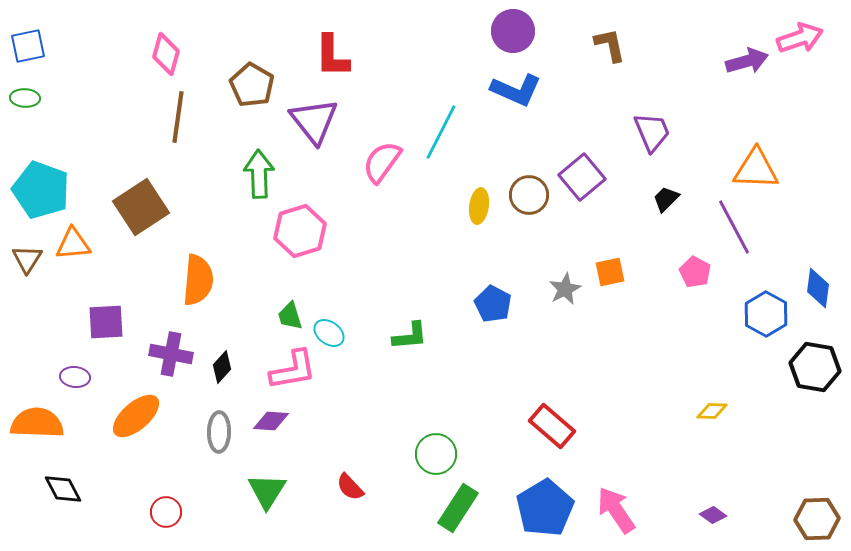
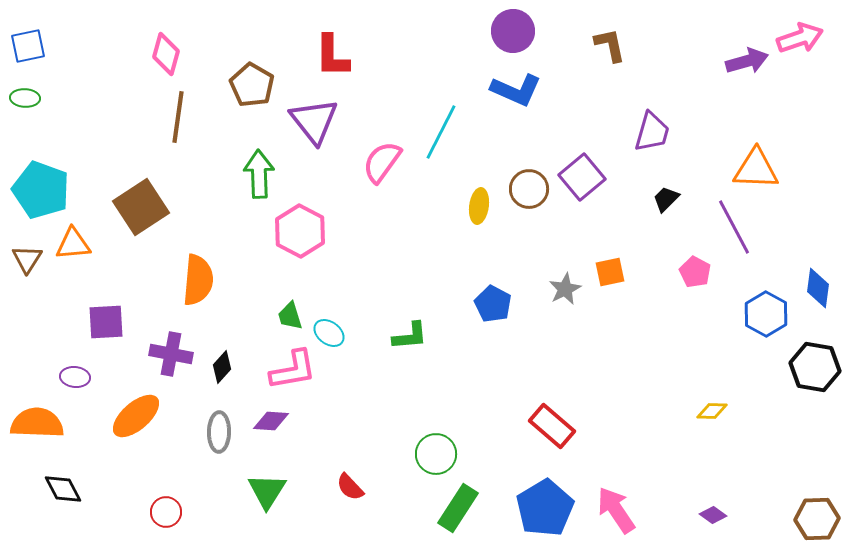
purple trapezoid at (652, 132): rotated 39 degrees clockwise
brown circle at (529, 195): moved 6 px up
pink hexagon at (300, 231): rotated 15 degrees counterclockwise
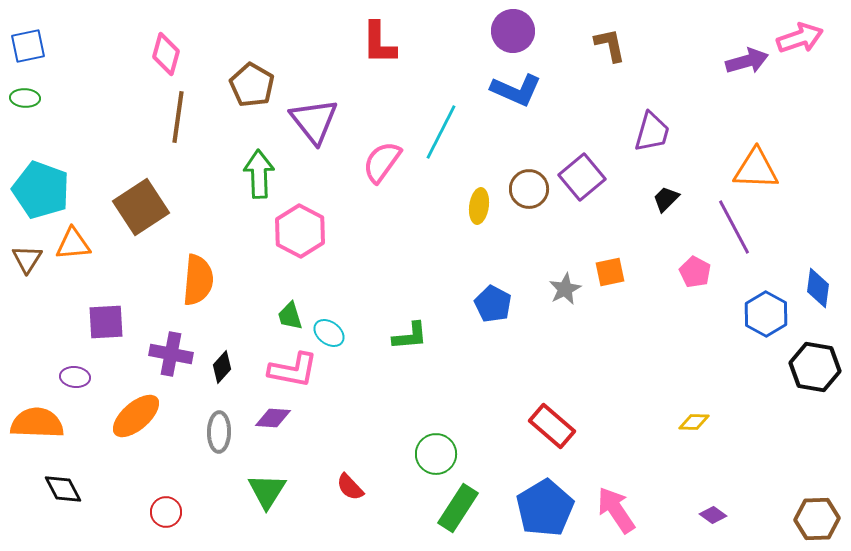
red L-shape at (332, 56): moved 47 px right, 13 px up
pink L-shape at (293, 370): rotated 21 degrees clockwise
yellow diamond at (712, 411): moved 18 px left, 11 px down
purple diamond at (271, 421): moved 2 px right, 3 px up
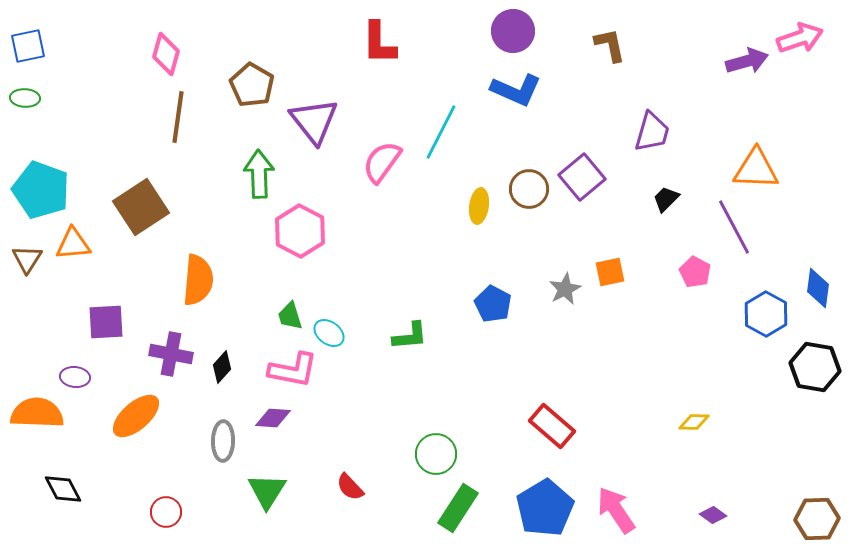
orange semicircle at (37, 423): moved 10 px up
gray ellipse at (219, 432): moved 4 px right, 9 px down
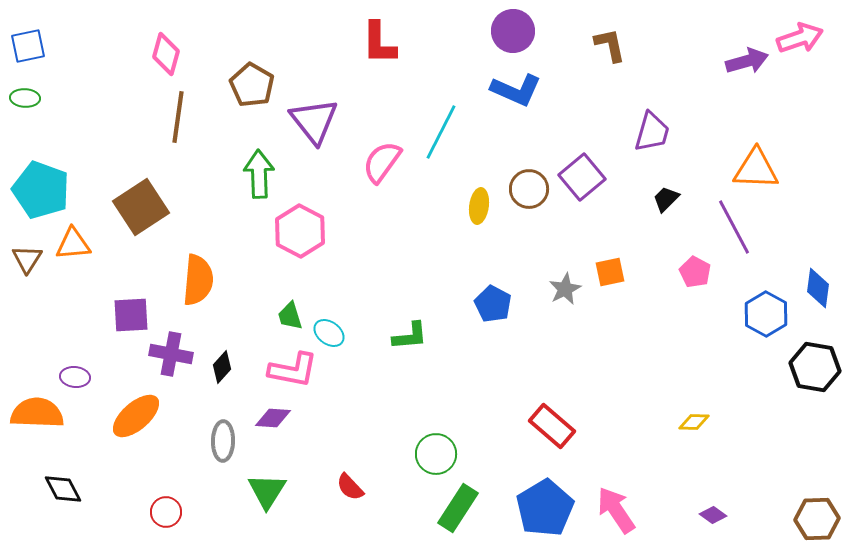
purple square at (106, 322): moved 25 px right, 7 px up
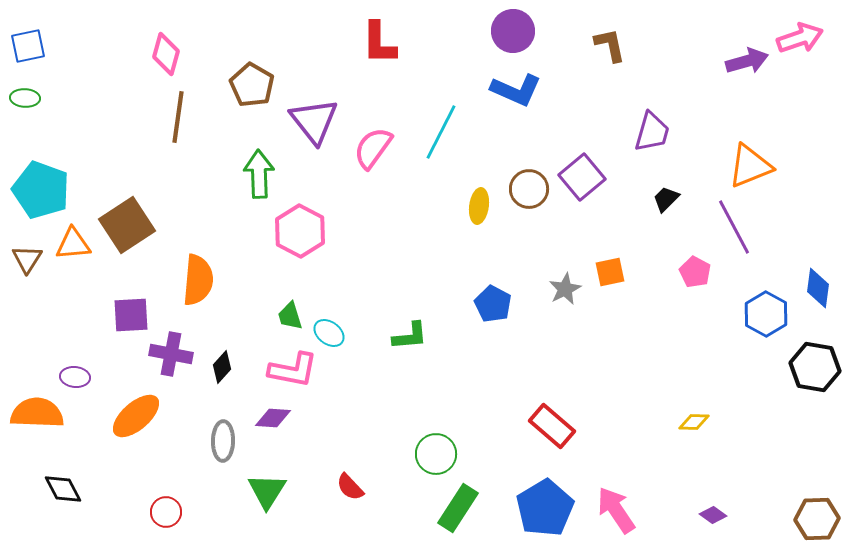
pink semicircle at (382, 162): moved 9 px left, 14 px up
orange triangle at (756, 169): moved 6 px left, 3 px up; rotated 24 degrees counterclockwise
brown square at (141, 207): moved 14 px left, 18 px down
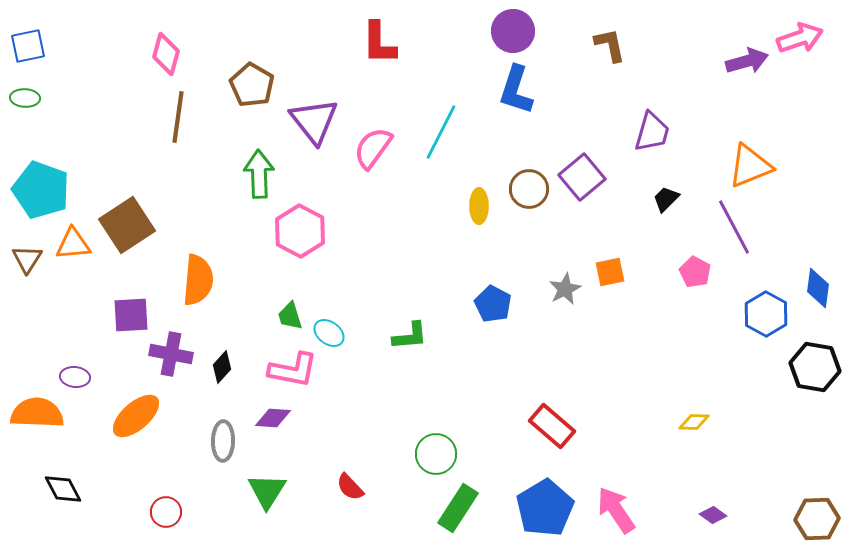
blue L-shape at (516, 90): rotated 84 degrees clockwise
yellow ellipse at (479, 206): rotated 8 degrees counterclockwise
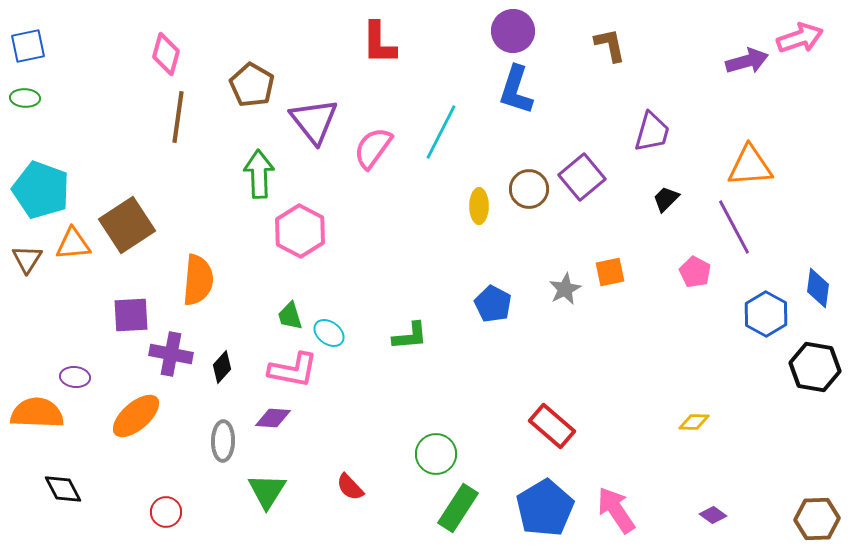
orange triangle at (750, 166): rotated 18 degrees clockwise
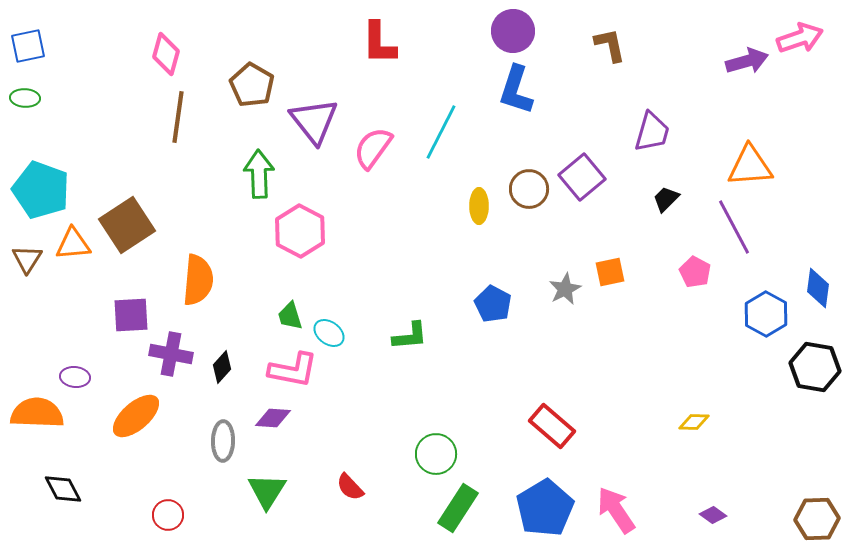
red circle at (166, 512): moved 2 px right, 3 px down
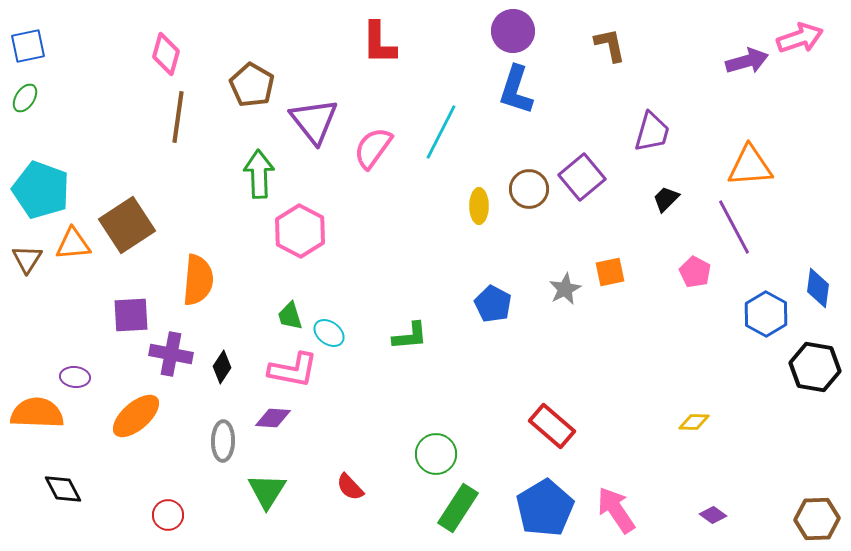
green ellipse at (25, 98): rotated 60 degrees counterclockwise
black diamond at (222, 367): rotated 8 degrees counterclockwise
